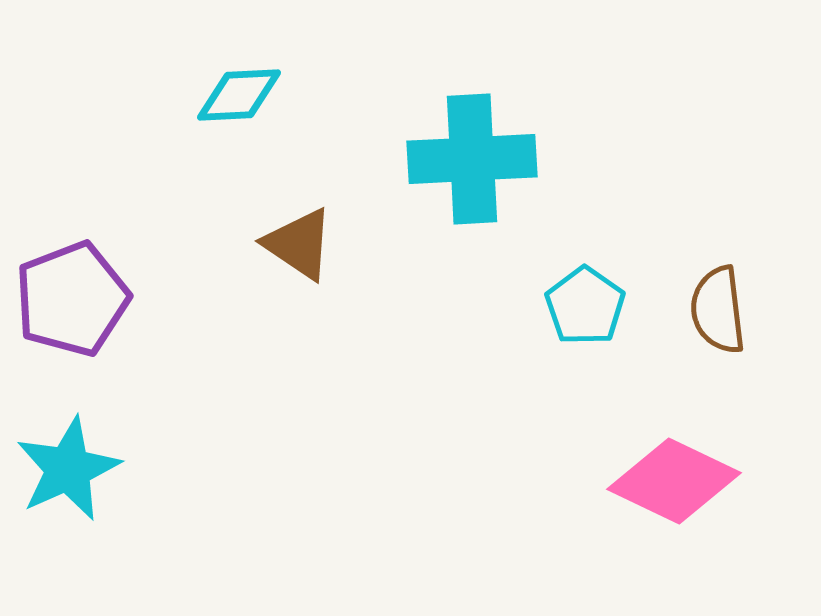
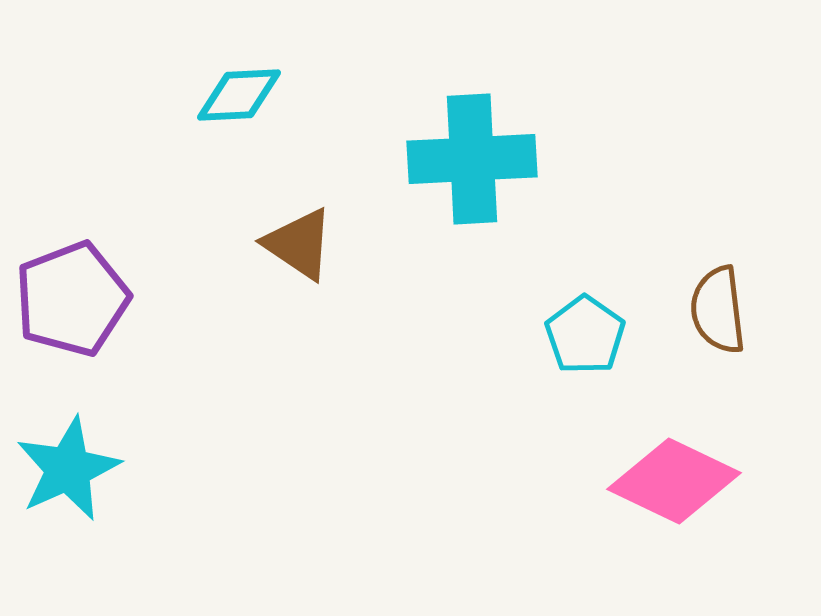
cyan pentagon: moved 29 px down
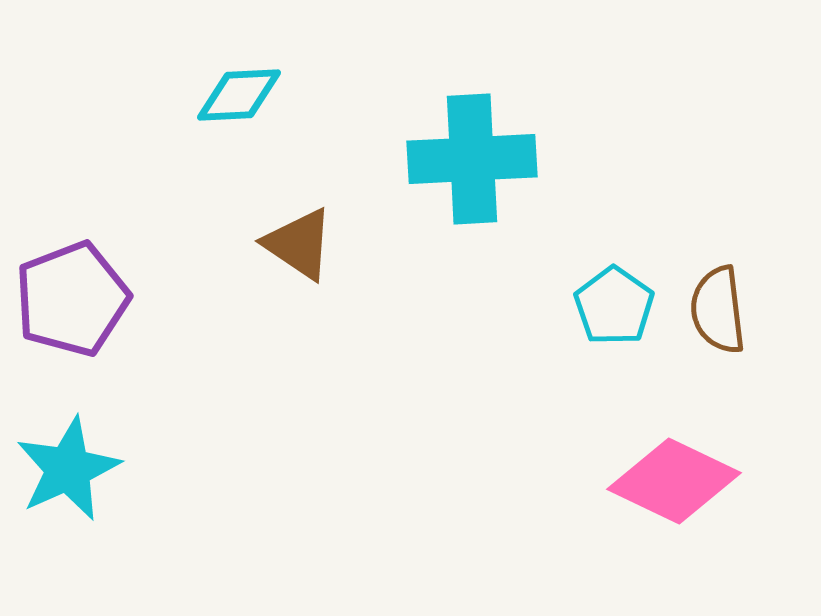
cyan pentagon: moved 29 px right, 29 px up
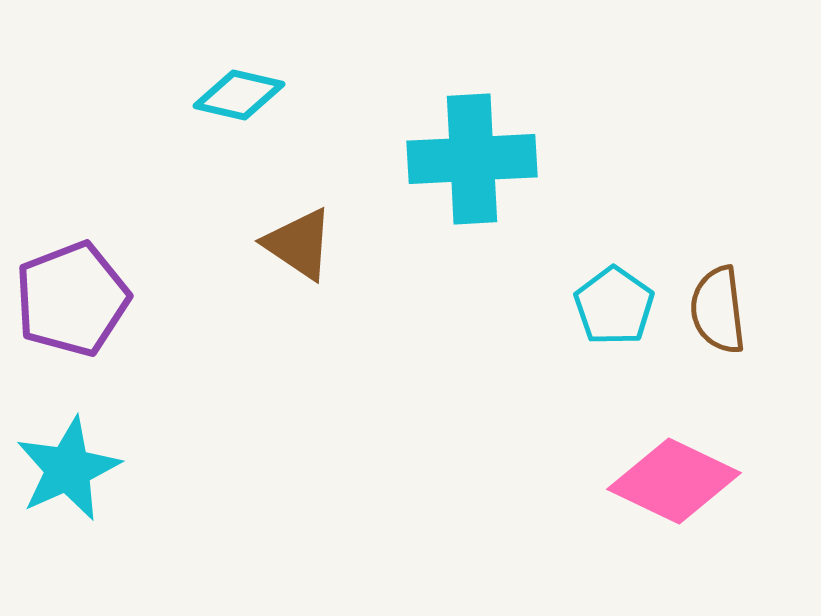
cyan diamond: rotated 16 degrees clockwise
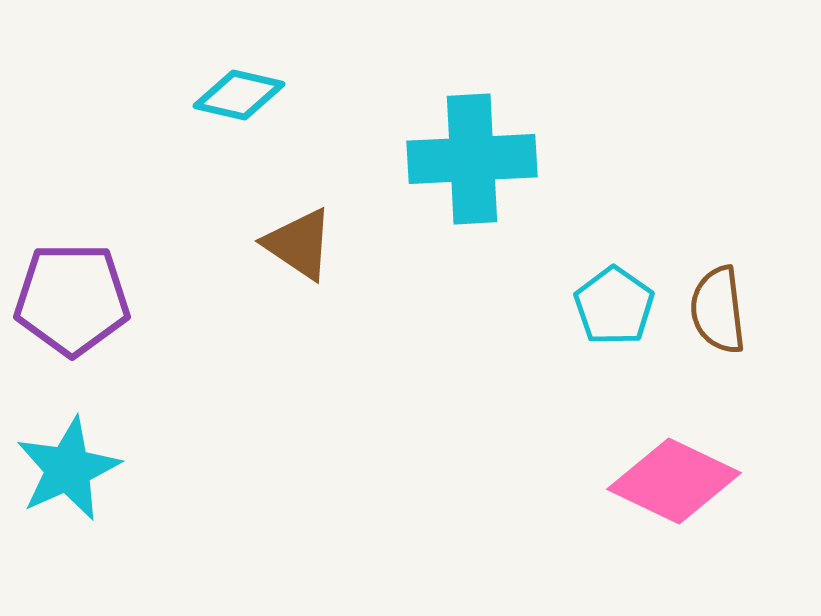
purple pentagon: rotated 21 degrees clockwise
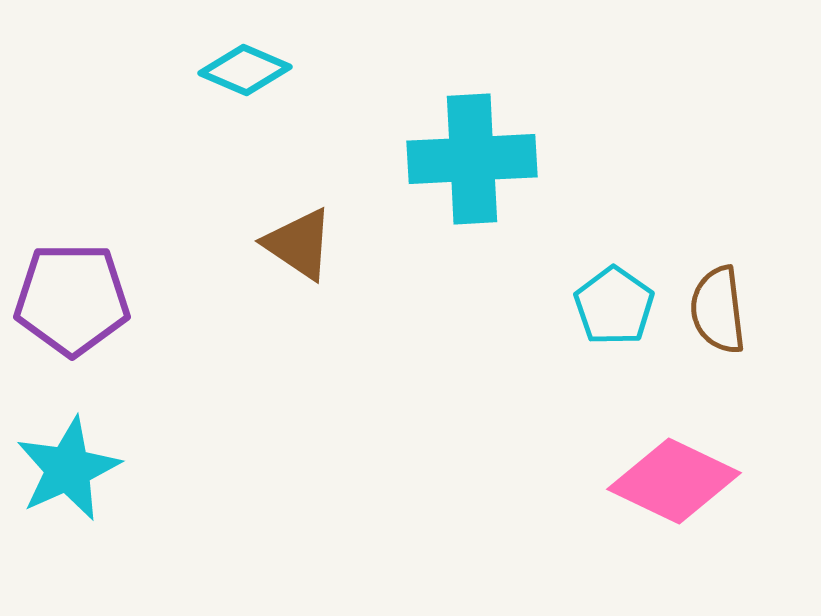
cyan diamond: moved 6 px right, 25 px up; rotated 10 degrees clockwise
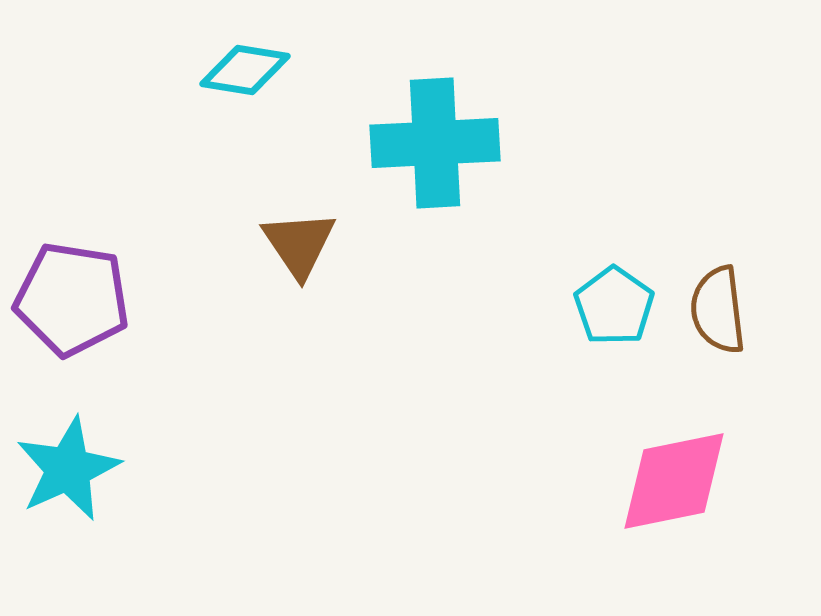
cyan diamond: rotated 14 degrees counterclockwise
cyan cross: moved 37 px left, 16 px up
brown triangle: rotated 22 degrees clockwise
purple pentagon: rotated 9 degrees clockwise
pink diamond: rotated 37 degrees counterclockwise
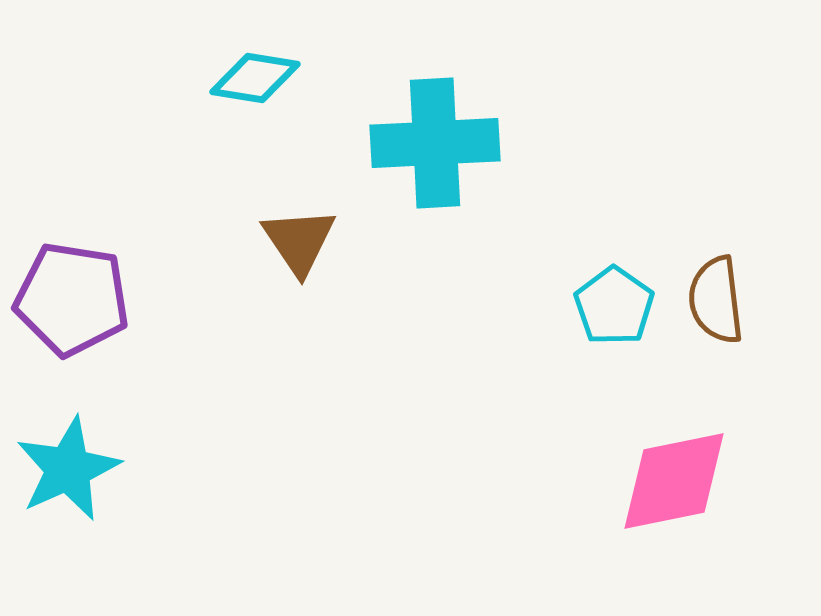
cyan diamond: moved 10 px right, 8 px down
brown triangle: moved 3 px up
brown semicircle: moved 2 px left, 10 px up
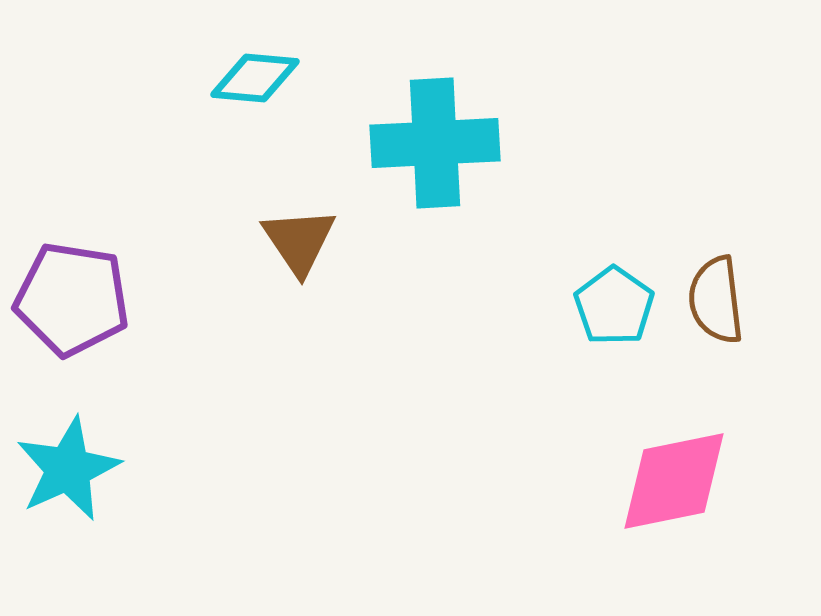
cyan diamond: rotated 4 degrees counterclockwise
